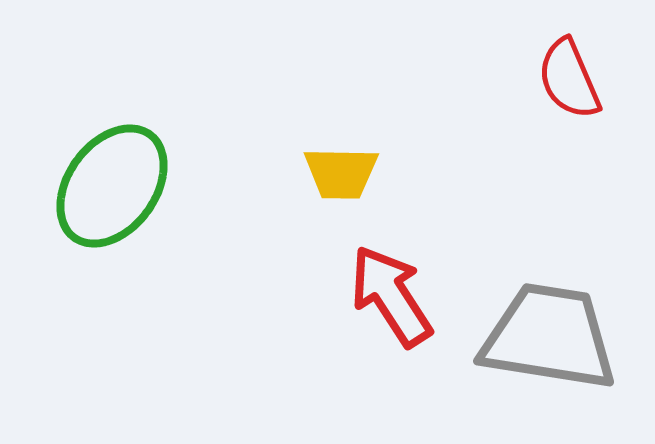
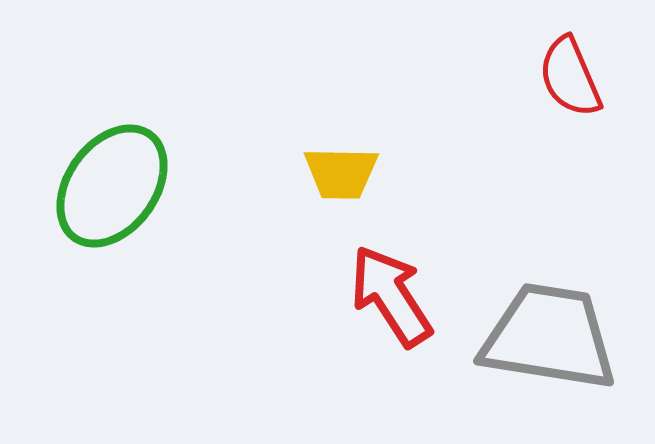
red semicircle: moved 1 px right, 2 px up
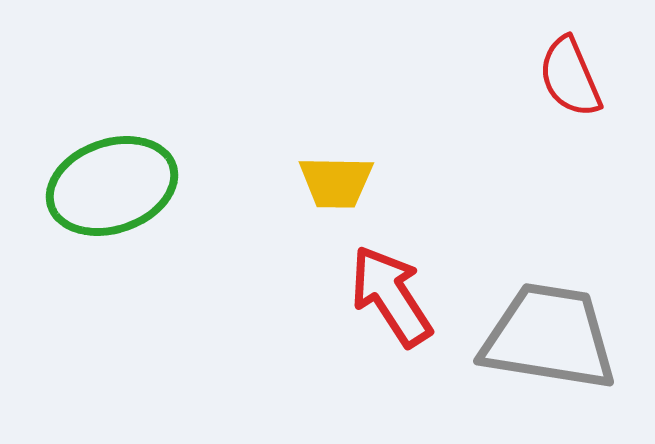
yellow trapezoid: moved 5 px left, 9 px down
green ellipse: rotated 35 degrees clockwise
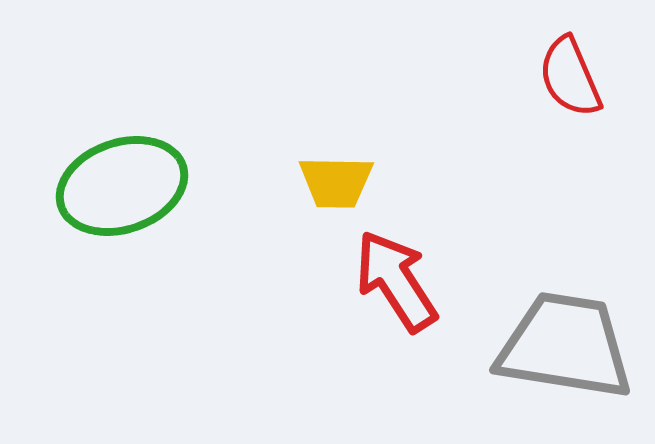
green ellipse: moved 10 px right
red arrow: moved 5 px right, 15 px up
gray trapezoid: moved 16 px right, 9 px down
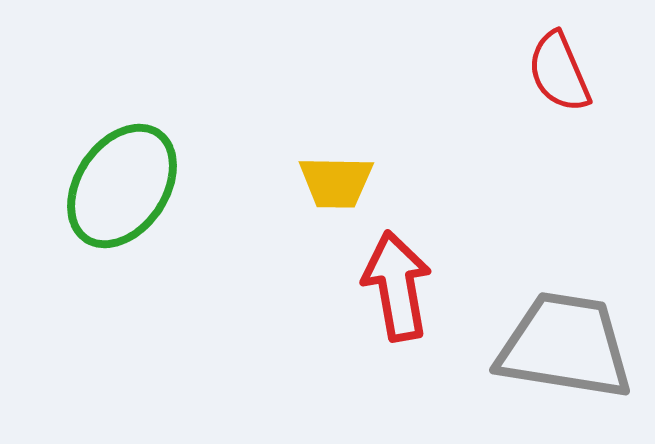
red semicircle: moved 11 px left, 5 px up
green ellipse: rotated 37 degrees counterclockwise
red arrow: moved 1 px right, 5 px down; rotated 23 degrees clockwise
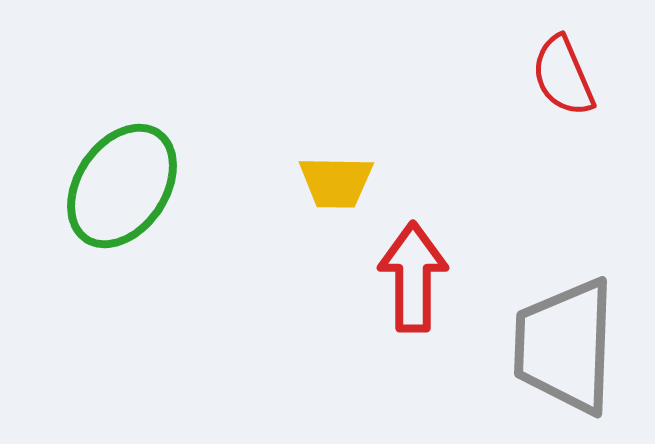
red semicircle: moved 4 px right, 4 px down
red arrow: moved 16 px right, 9 px up; rotated 10 degrees clockwise
gray trapezoid: rotated 97 degrees counterclockwise
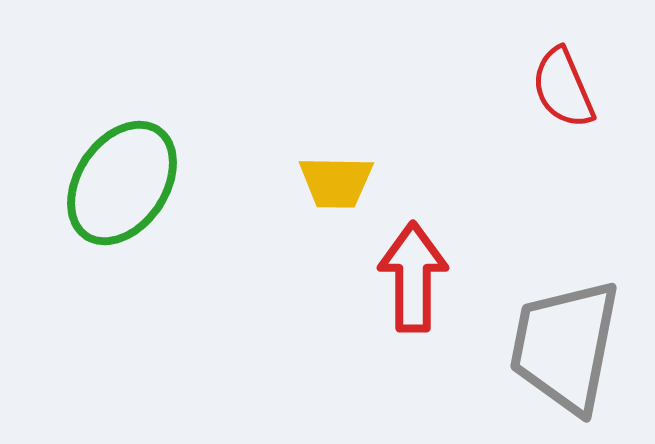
red semicircle: moved 12 px down
green ellipse: moved 3 px up
gray trapezoid: rotated 9 degrees clockwise
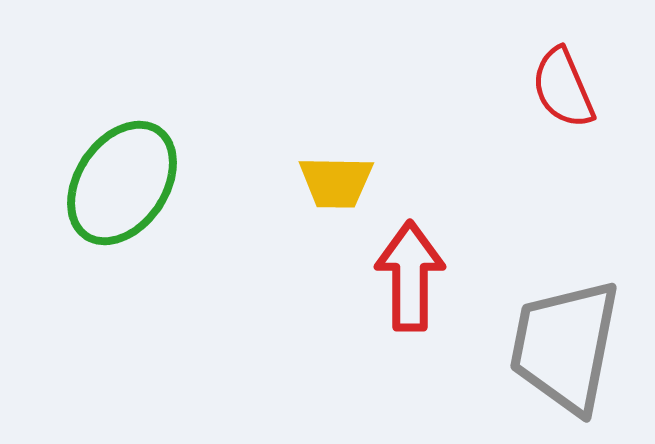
red arrow: moved 3 px left, 1 px up
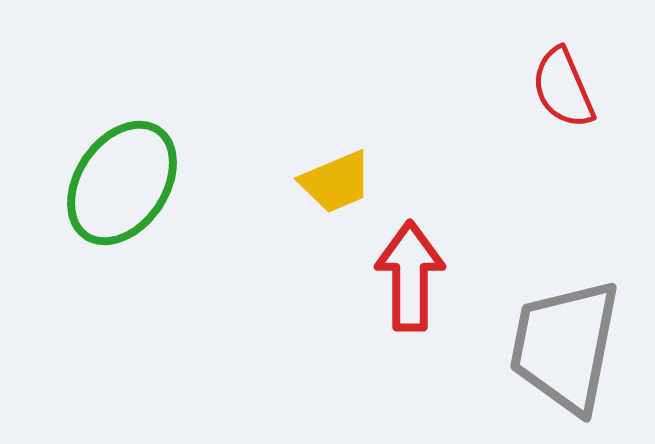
yellow trapezoid: rotated 24 degrees counterclockwise
